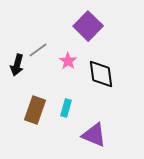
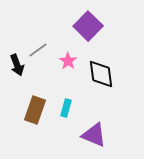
black arrow: rotated 35 degrees counterclockwise
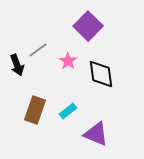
cyan rectangle: moved 2 px right, 3 px down; rotated 36 degrees clockwise
purple triangle: moved 2 px right, 1 px up
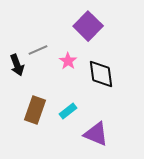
gray line: rotated 12 degrees clockwise
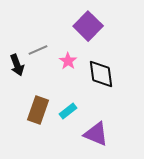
brown rectangle: moved 3 px right
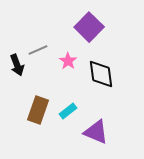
purple square: moved 1 px right, 1 px down
purple triangle: moved 2 px up
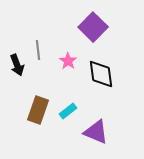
purple square: moved 4 px right
gray line: rotated 72 degrees counterclockwise
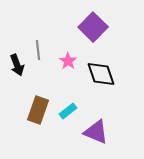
black diamond: rotated 12 degrees counterclockwise
